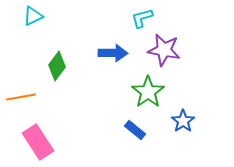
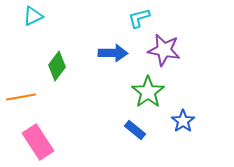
cyan L-shape: moved 3 px left
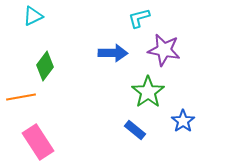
green diamond: moved 12 px left
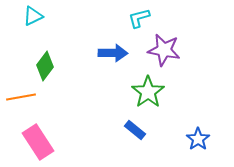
blue star: moved 15 px right, 18 px down
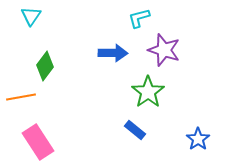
cyan triangle: moved 2 px left; rotated 30 degrees counterclockwise
purple star: rotated 8 degrees clockwise
